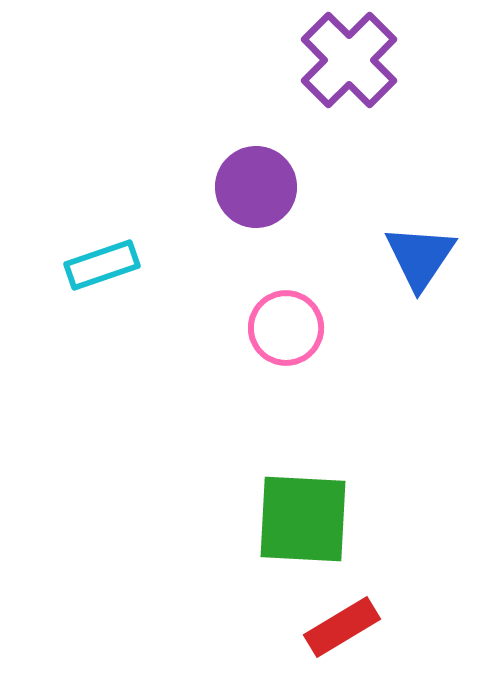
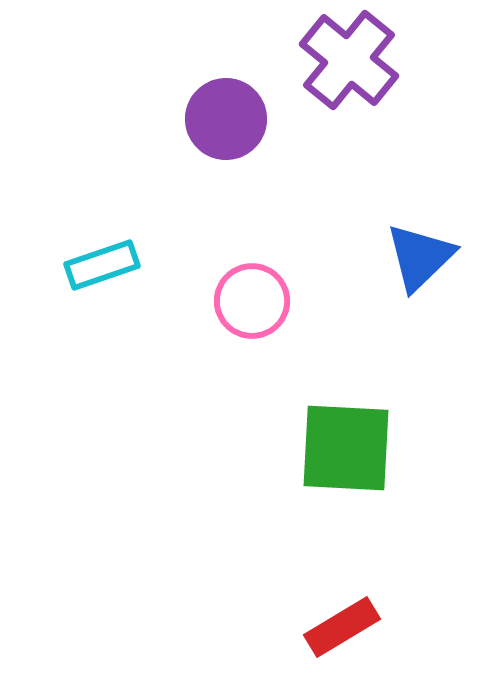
purple cross: rotated 6 degrees counterclockwise
purple circle: moved 30 px left, 68 px up
blue triangle: rotated 12 degrees clockwise
pink circle: moved 34 px left, 27 px up
green square: moved 43 px right, 71 px up
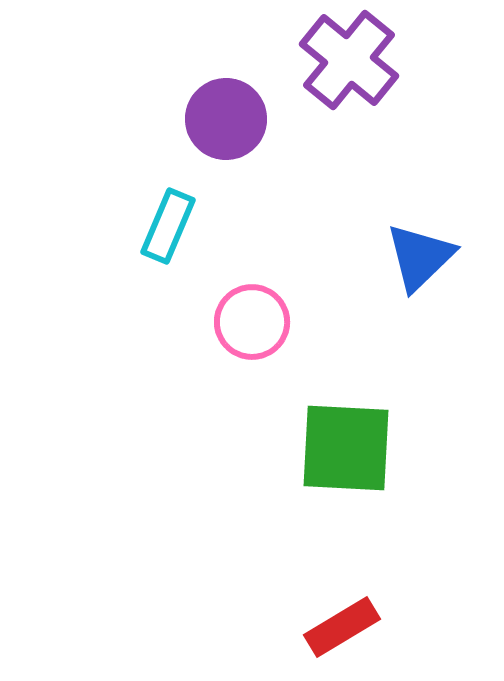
cyan rectangle: moved 66 px right, 39 px up; rotated 48 degrees counterclockwise
pink circle: moved 21 px down
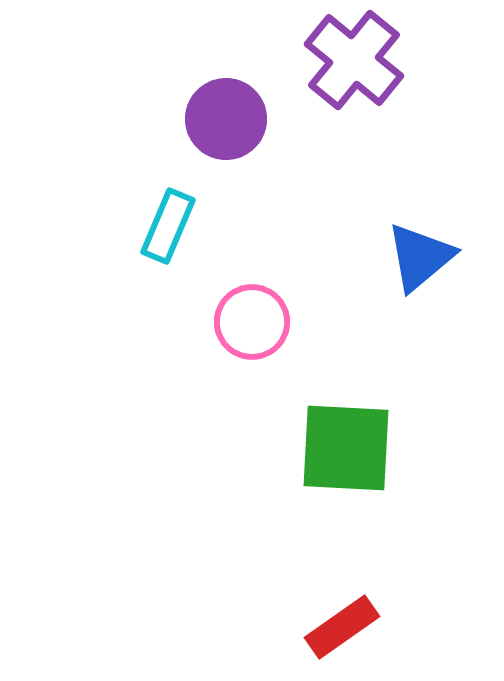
purple cross: moved 5 px right
blue triangle: rotated 4 degrees clockwise
red rectangle: rotated 4 degrees counterclockwise
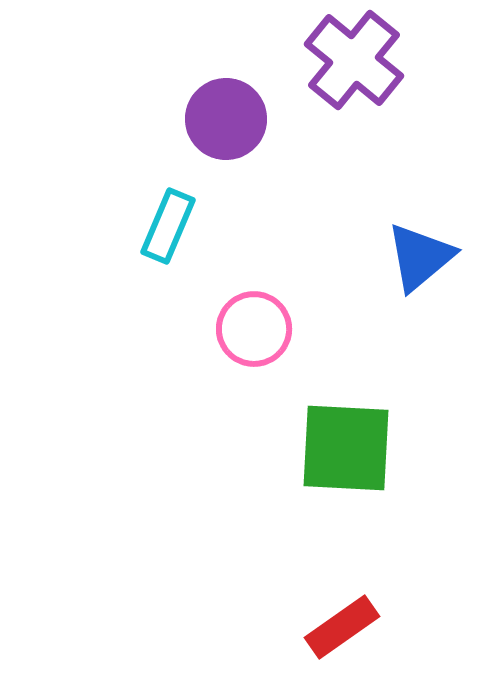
pink circle: moved 2 px right, 7 px down
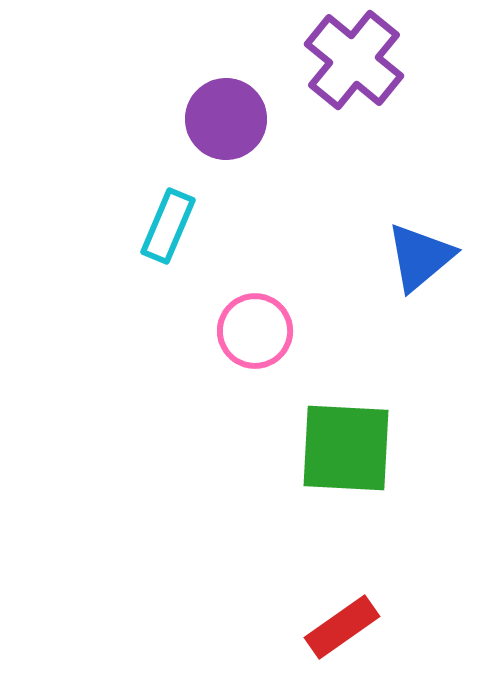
pink circle: moved 1 px right, 2 px down
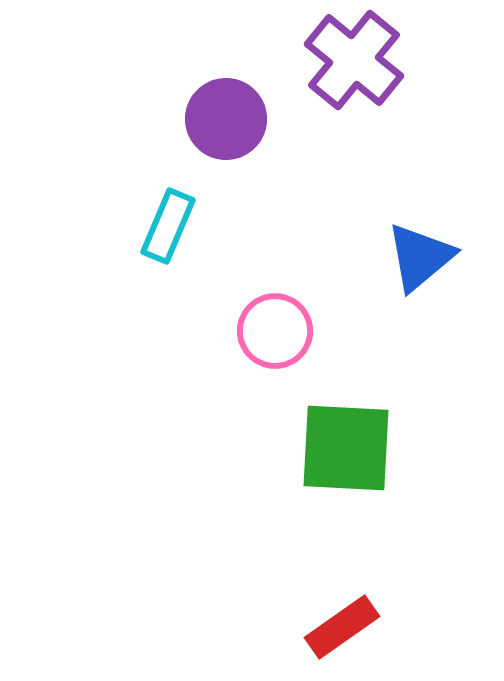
pink circle: moved 20 px right
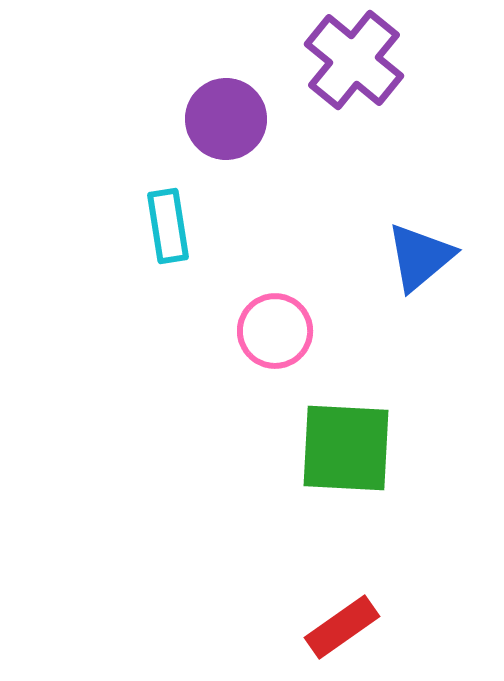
cyan rectangle: rotated 32 degrees counterclockwise
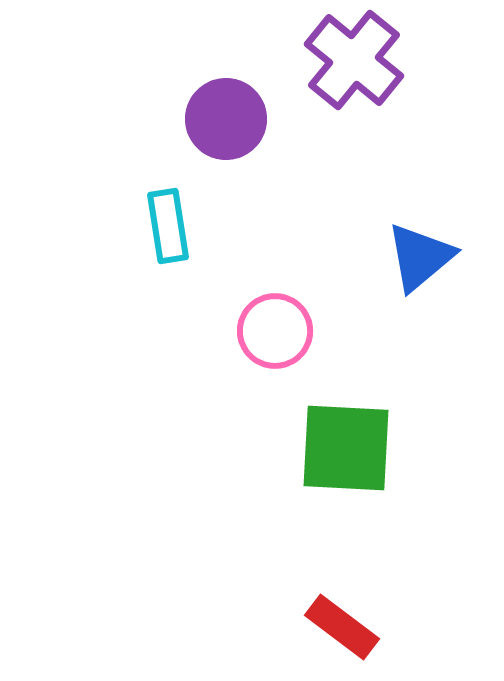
red rectangle: rotated 72 degrees clockwise
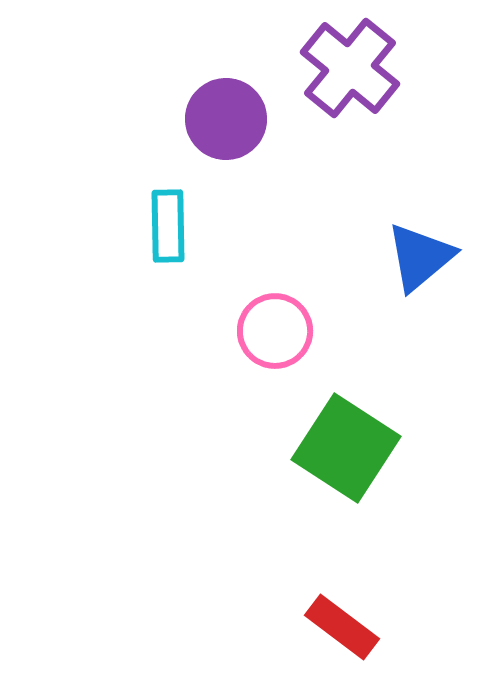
purple cross: moved 4 px left, 8 px down
cyan rectangle: rotated 8 degrees clockwise
green square: rotated 30 degrees clockwise
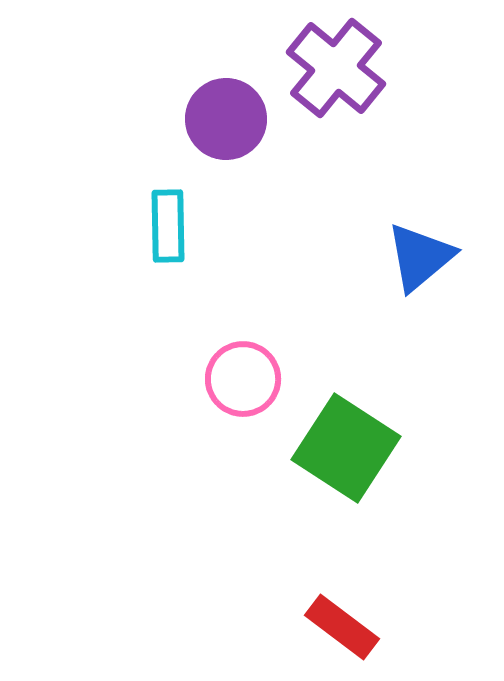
purple cross: moved 14 px left
pink circle: moved 32 px left, 48 px down
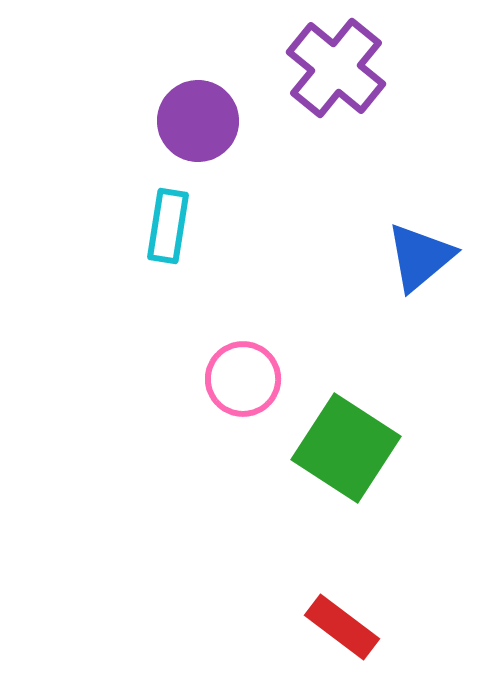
purple circle: moved 28 px left, 2 px down
cyan rectangle: rotated 10 degrees clockwise
